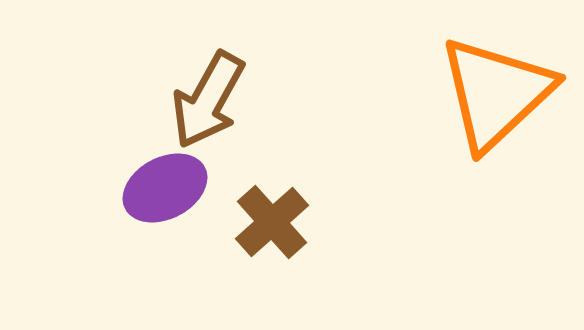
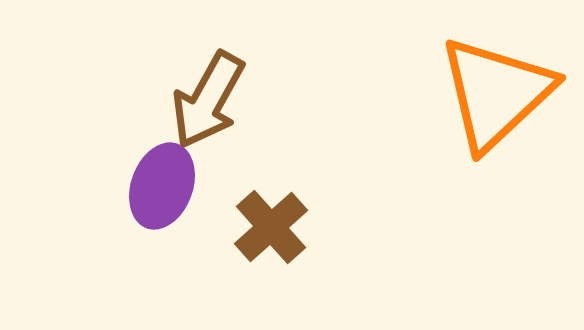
purple ellipse: moved 3 px left, 2 px up; rotated 42 degrees counterclockwise
brown cross: moved 1 px left, 5 px down
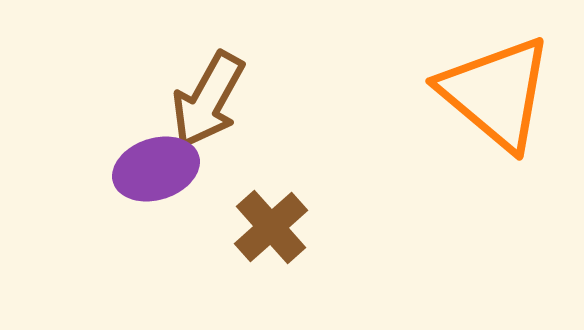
orange triangle: rotated 37 degrees counterclockwise
purple ellipse: moved 6 px left, 17 px up; rotated 52 degrees clockwise
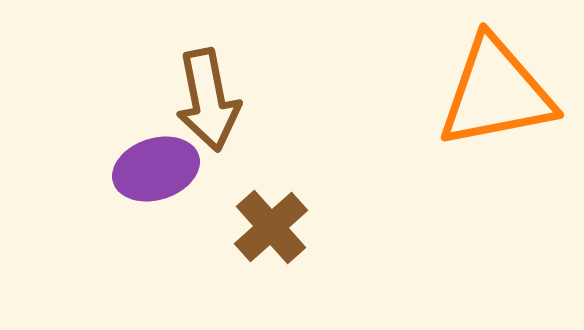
orange triangle: rotated 51 degrees counterclockwise
brown arrow: rotated 40 degrees counterclockwise
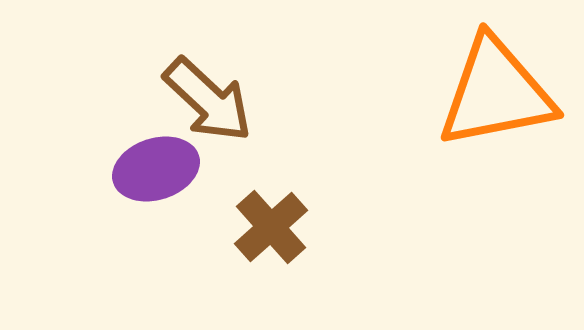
brown arrow: rotated 36 degrees counterclockwise
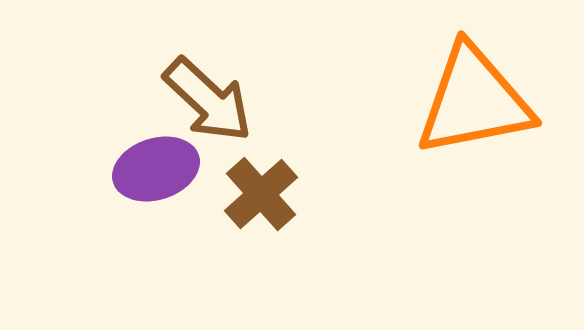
orange triangle: moved 22 px left, 8 px down
brown cross: moved 10 px left, 33 px up
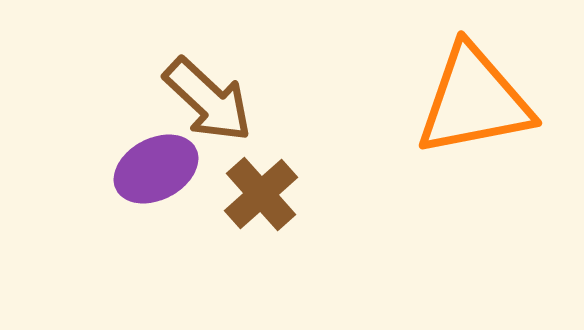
purple ellipse: rotated 10 degrees counterclockwise
